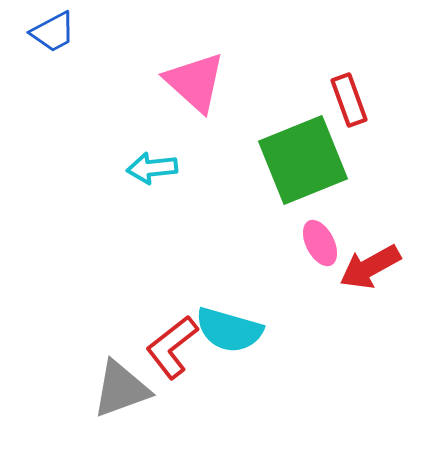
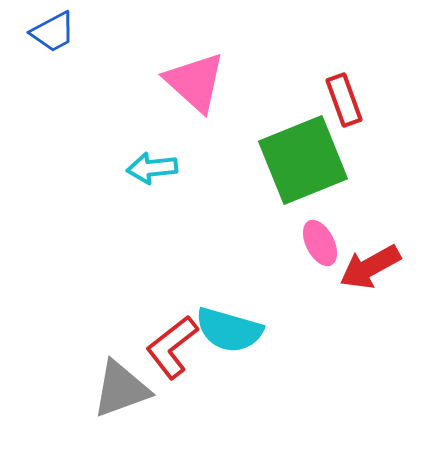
red rectangle: moved 5 px left
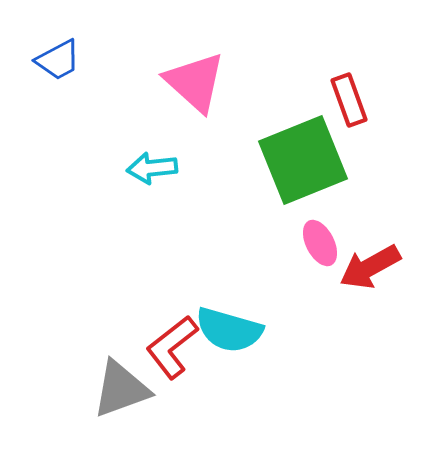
blue trapezoid: moved 5 px right, 28 px down
red rectangle: moved 5 px right
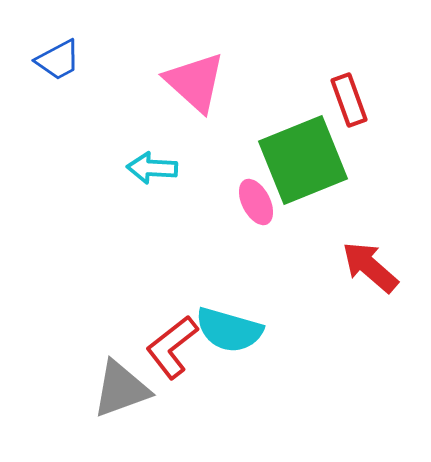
cyan arrow: rotated 9 degrees clockwise
pink ellipse: moved 64 px left, 41 px up
red arrow: rotated 70 degrees clockwise
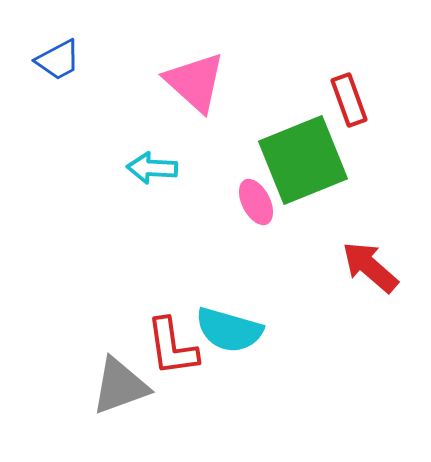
red L-shape: rotated 60 degrees counterclockwise
gray triangle: moved 1 px left, 3 px up
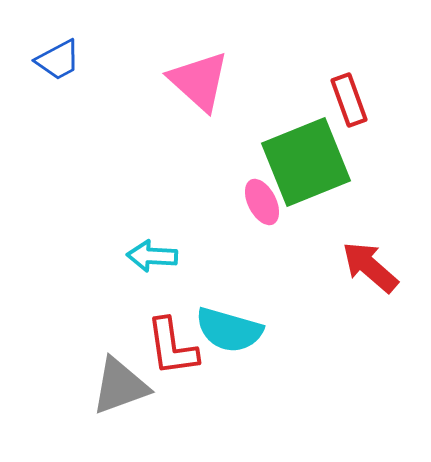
pink triangle: moved 4 px right, 1 px up
green square: moved 3 px right, 2 px down
cyan arrow: moved 88 px down
pink ellipse: moved 6 px right
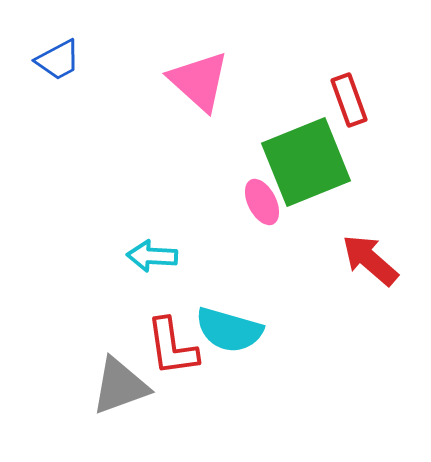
red arrow: moved 7 px up
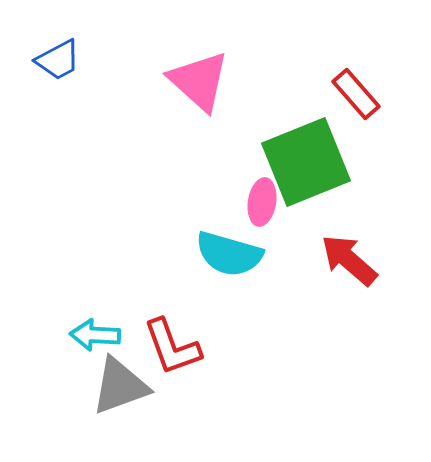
red rectangle: moved 7 px right, 6 px up; rotated 21 degrees counterclockwise
pink ellipse: rotated 36 degrees clockwise
cyan arrow: moved 57 px left, 79 px down
red arrow: moved 21 px left
cyan semicircle: moved 76 px up
red L-shape: rotated 12 degrees counterclockwise
